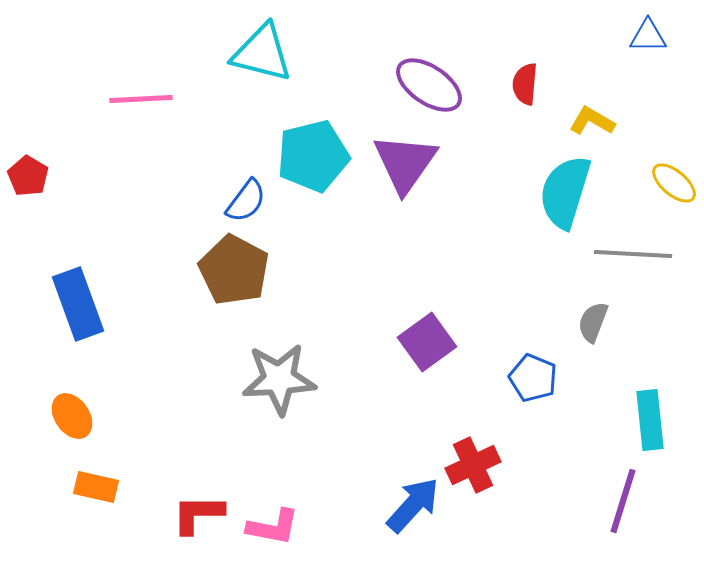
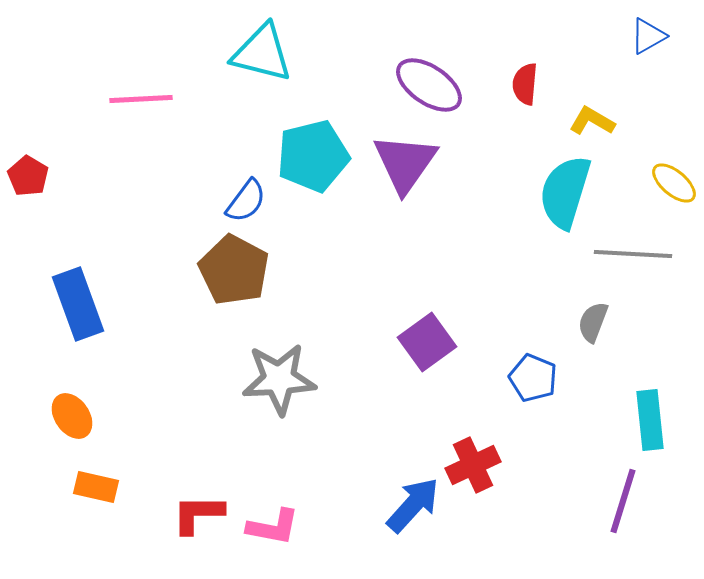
blue triangle: rotated 30 degrees counterclockwise
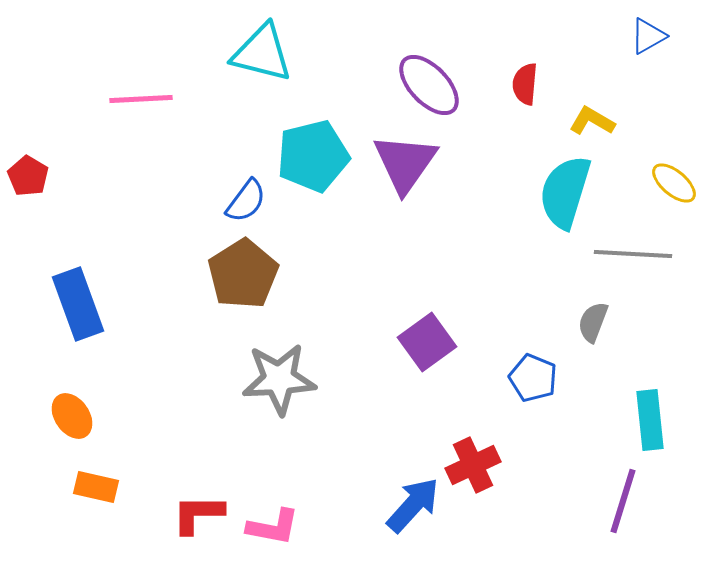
purple ellipse: rotated 12 degrees clockwise
brown pentagon: moved 9 px right, 4 px down; rotated 12 degrees clockwise
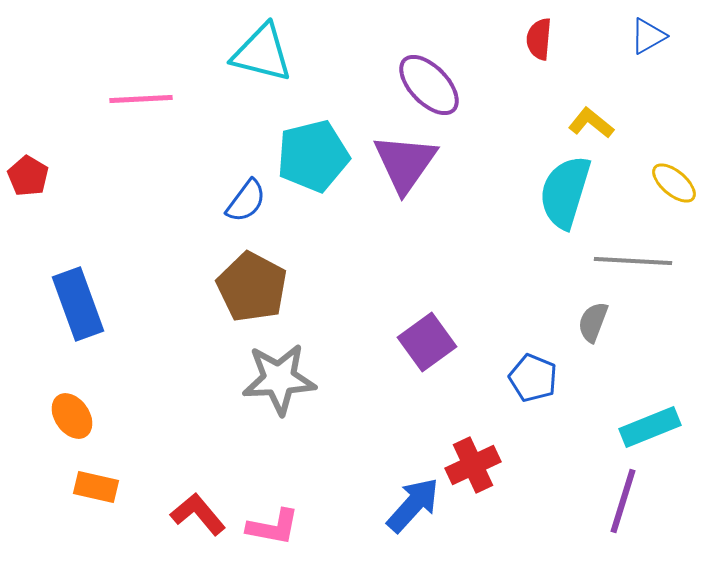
red semicircle: moved 14 px right, 45 px up
yellow L-shape: moved 1 px left, 2 px down; rotated 9 degrees clockwise
gray line: moved 7 px down
brown pentagon: moved 9 px right, 13 px down; rotated 12 degrees counterclockwise
cyan rectangle: moved 7 px down; rotated 74 degrees clockwise
red L-shape: rotated 50 degrees clockwise
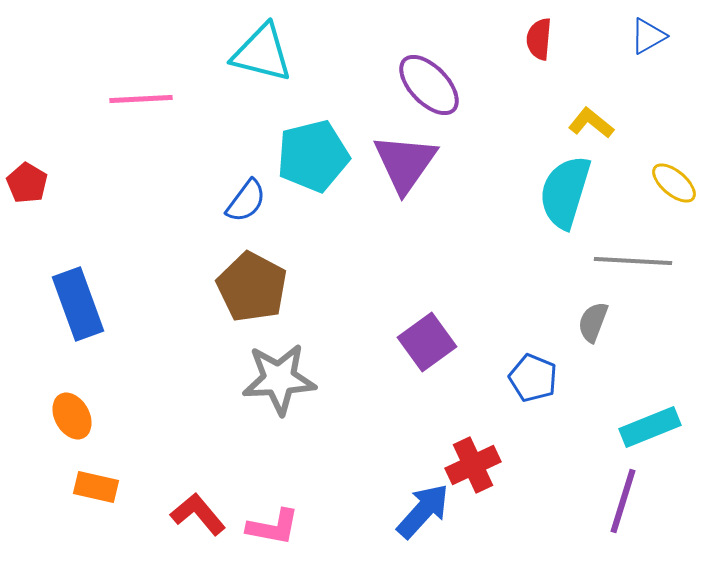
red pentagon: moved 1 px left, 7 px down
orange ellipse: rotated 6 degrees clockwise
blue arrow: moved 10 px right, 6 px down
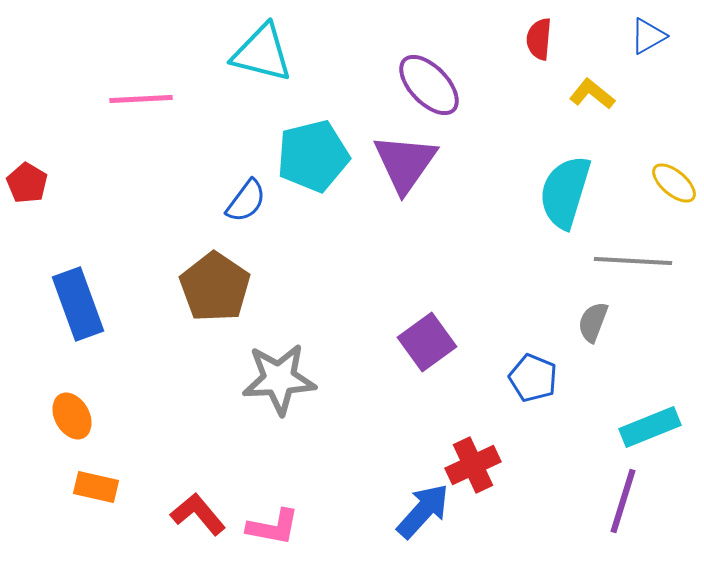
yellow L-shape: moved 1 px right, 29 px up
brown pentagon: moved 37 px left; rotated 6 degrees clockwise
